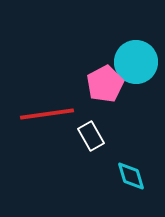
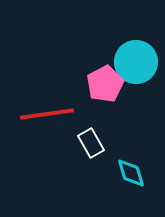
white rectangle: moved 7 px down
cyan diamond: moved 3 px up
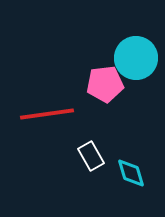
cyan circle: moved 4 px up
pink pentagon: rotated 21 degrees clockwise
white rectangle: moved 13 px down
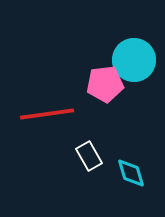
cyan circle: moved 2 px left, 2 px down
white rectangle: moved 2 px left
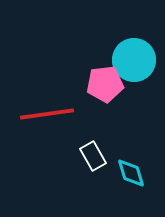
white rectangle: moved 4 px right
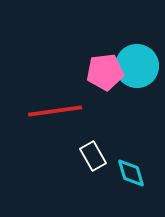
cyan circle: moved 3 px right, 6 px down
pink pentagon: moved 12 px up
red line: moved 8 px right, 3 px up
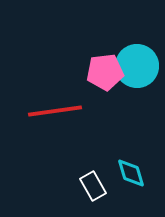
white rectangle: moved 30 px down
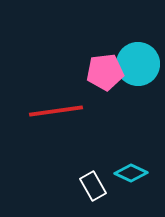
cyan circle: moved 1 px right, 2 px up
red line: moved 1 px right
cyan diamond: rotated 48 degrees counterclockwise
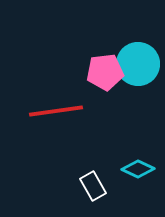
cyan diamond: moved 7 px right, 4 px up
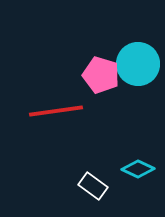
pink pentagon: moved 4 px left, 3 px down; rotated 24 degrees clockwise
white rectangle: rotated 24 degrees counterclockwise
